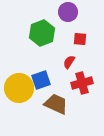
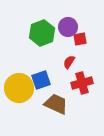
purple circle: moved 15 px down
red square: rotated 16 degrees counterclockwise
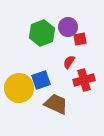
red cross: moved 2 px right, 3 px up
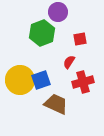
purple circle: moved 10 px left, 15 px up
red cross: moved 1 px left, 2 px down
yellow circle: moved 1 px right, 8 px up
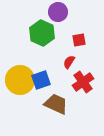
green hexagon: rotated 15 degrees counterclockwise
red square: moved 1 px left, 1 px down
red cross: rotated 20 degrees counterclockwise
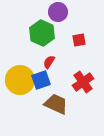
red semicircle: moved 20 px left
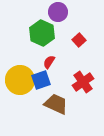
red square: rotated 32 degrees counterclockwise
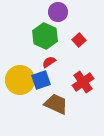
green hexagon: moved 3 px right, 3 px down
red semicircle: rotated 24 degrees clockwise
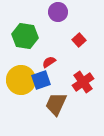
green hexagon: moved 20 px left; rotated 15 degrees counterclockwise
yellow circle: moved 1 px right
brown trapezoid: rotated 90 degrees counterclockwise
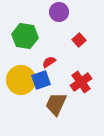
purple circle: moved 1 px right
red cross: moved 2 px left
